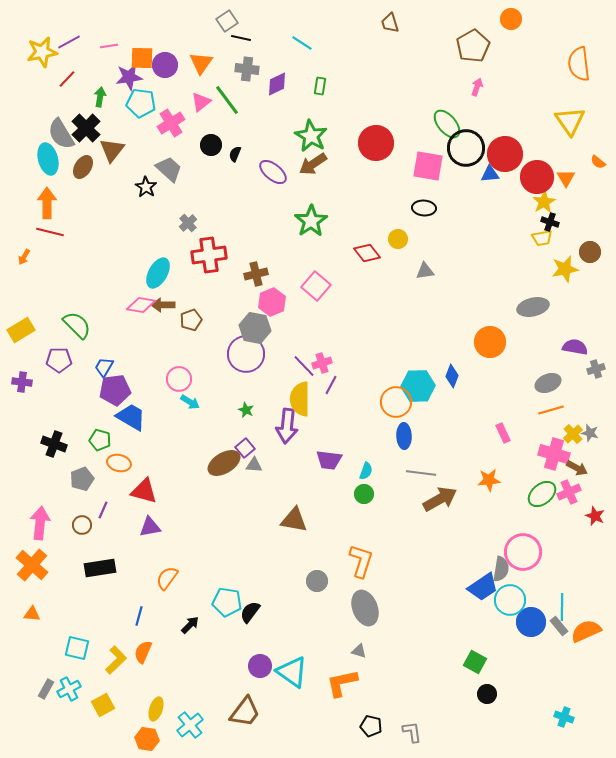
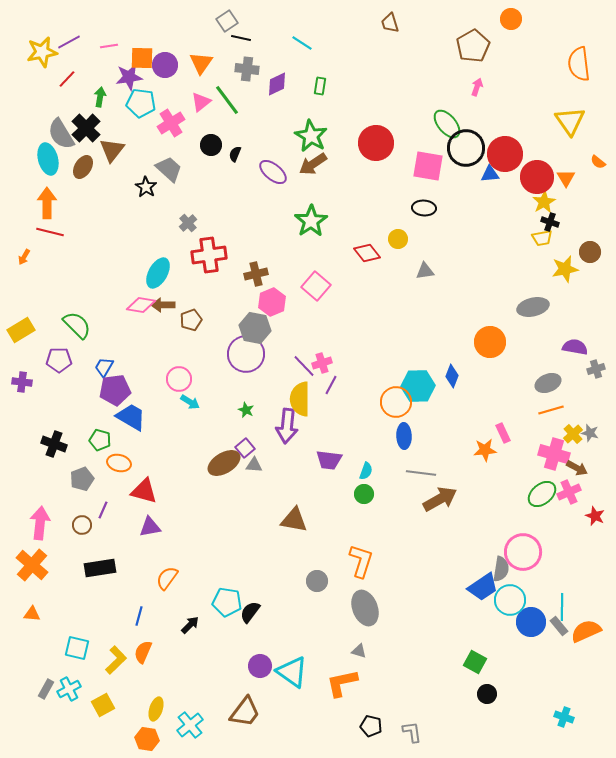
orange star at (489, 480): moved 4 px left, 30 px up
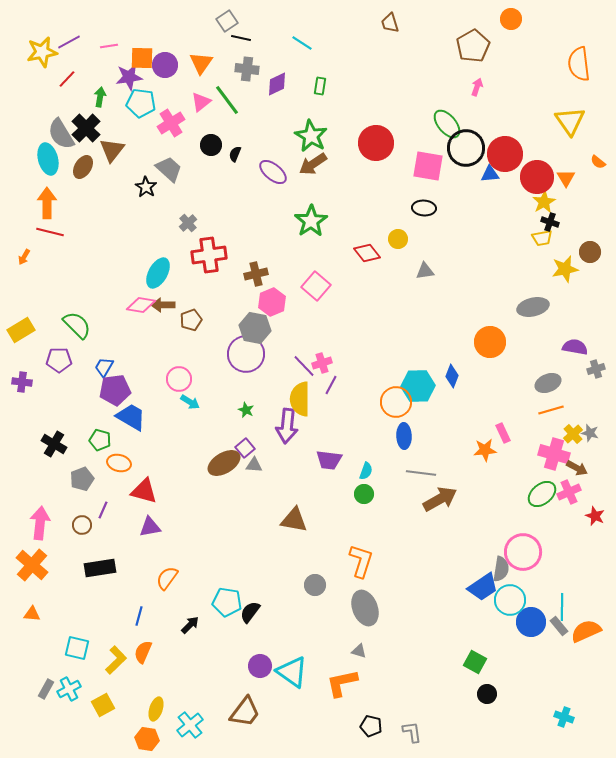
black cross at (54, 444): rotated 10 degrees clockwise
gray circle at (317, 581): moved 2 px left, 4 px down
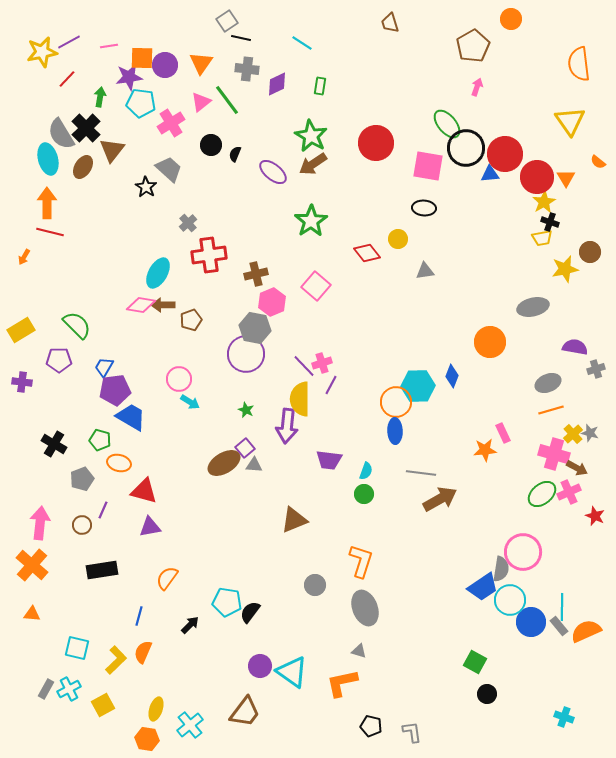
blue ellipse at (404, 436): moved 9 px left, 5 px up
brown triangle at (294, 520): rotated 32 degrees counterclockwise
black rectangle at (100, 568): moved 2 px right, 2 px down
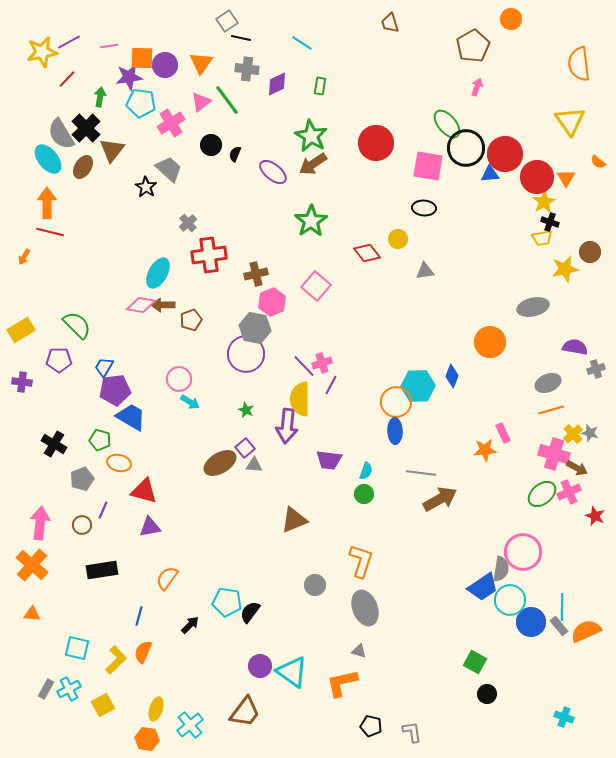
cyan ellipse at (48, 159): rotated 24 degrees counterclockwise
brown ellipse at (224, 463): moved 4 px left
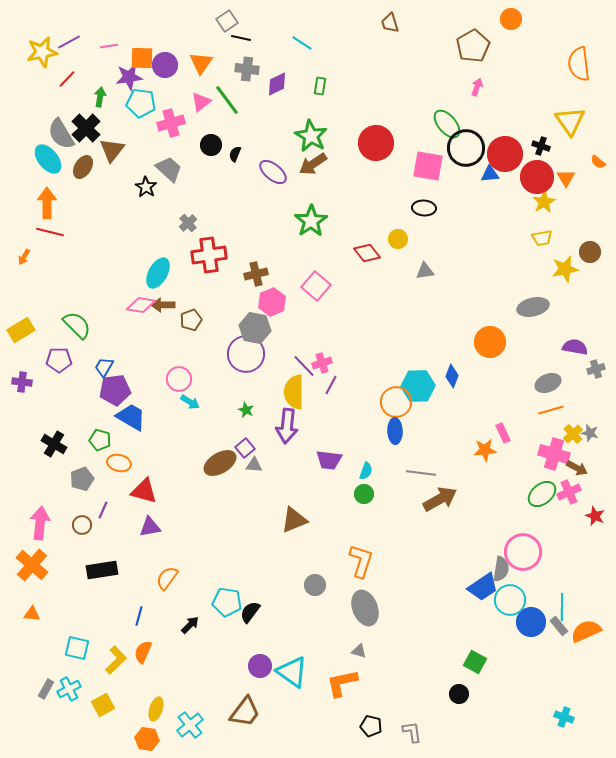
pink cross at (171, 123): rotated 16 degrees clockwise
black cross at (550, 222): moved 9 px left, 76 px up
yellow semicircle at (300, 399): moved 6 px left, 7 px up
black circle at (487, 694): moved 28 px left
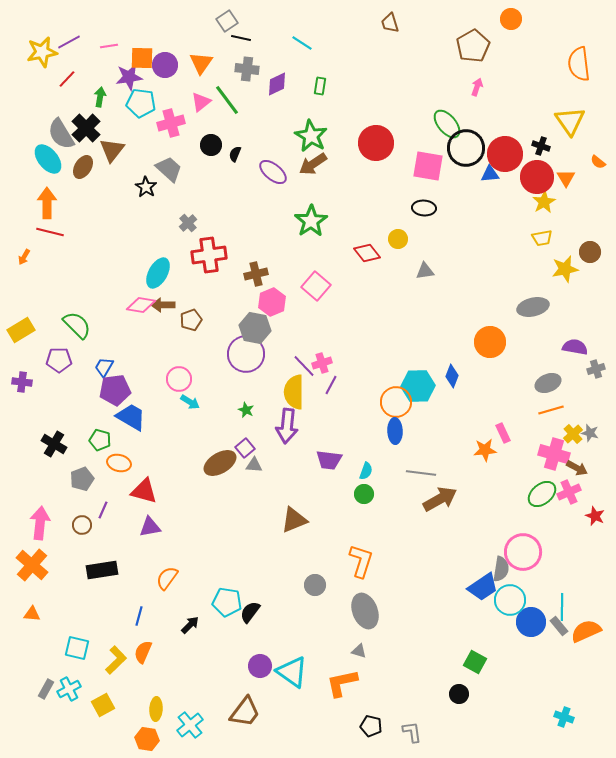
gray ellipse at (365, 608): moved 3 px down
yellow ellipse at (156, 709): rotated 15 degrees counterclockwise
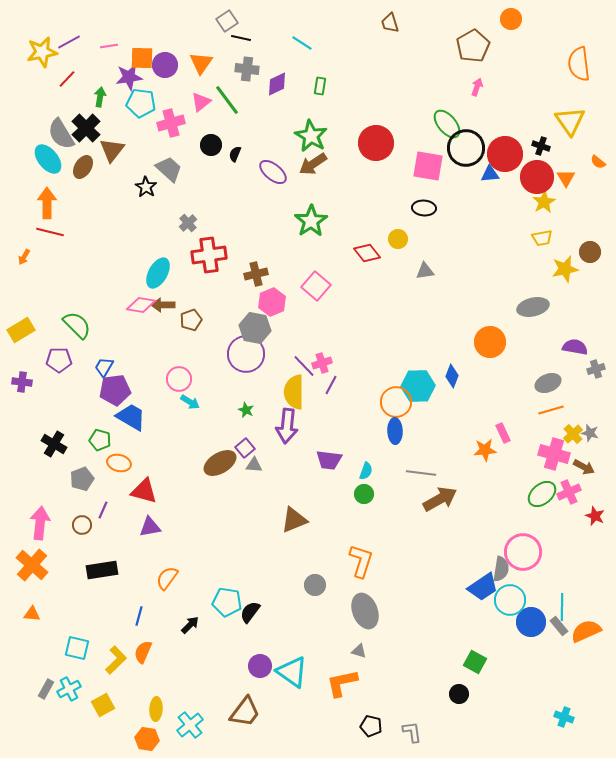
brown arrow at (577, 468): moved 7 px right, 1 px up
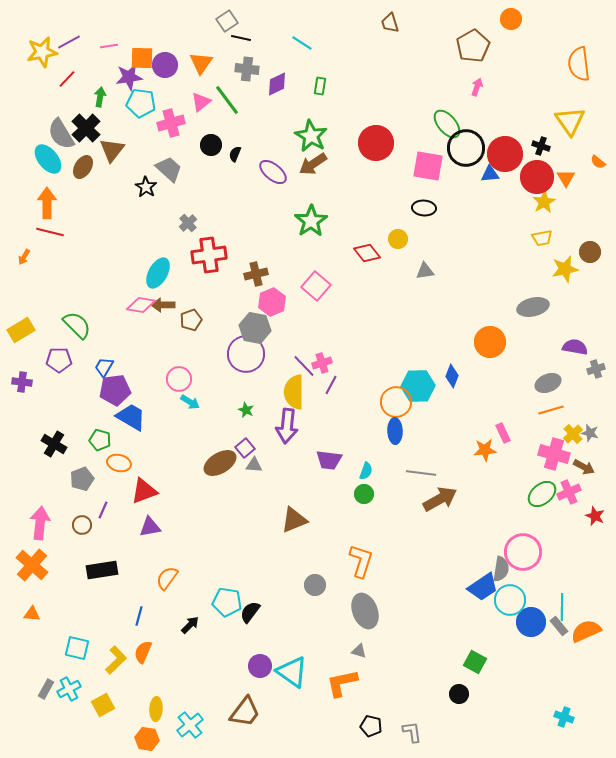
red triangle at (144, 491): rotated 36 degrees counterclockwise
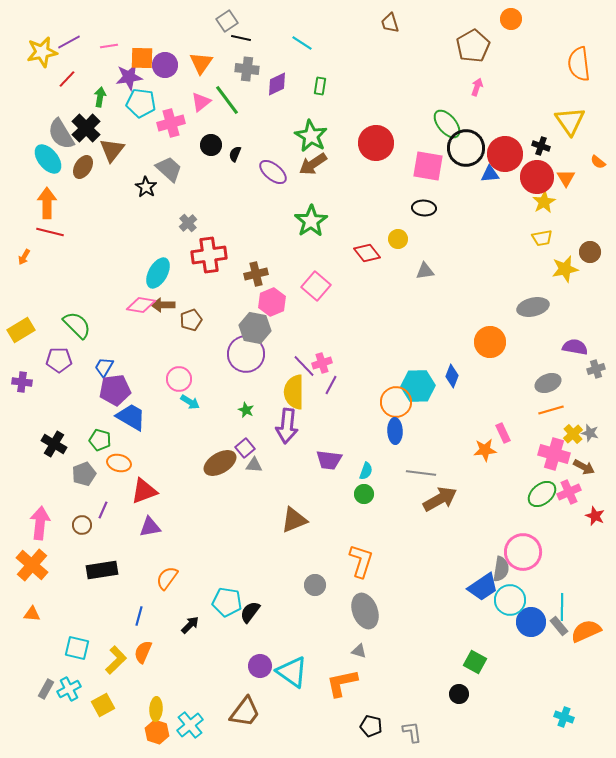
gray pentagon at (82, 479): moved 2 px right, 5 px up
orange hexagon at (147, 739): moved 10 px right, 7 px up; rotated 10 degrees clockwise
